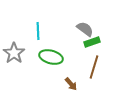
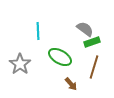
gray star: moved 6 px right, 11 px down
green ellipse: moved 9 px right; rotated 15 degrees clockwise
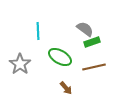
brown line: rotated 60 degrees clockwise
brown arrow: moved 5 px left, 4 px down
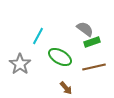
cyan line: moved 5 px down; rotated 30 degrees clockwise
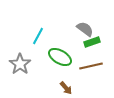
brown line: moved 3 px left, 1 px up
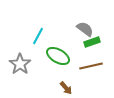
green ellipse: moved 2 px left, 1 px up
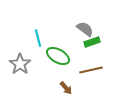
cyan line: moved 2 px down; rotated 42 degrees counterclockwise
brown line: moved 4 px down
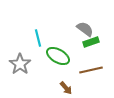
green rectangle: moved 1 px left
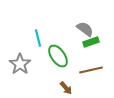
green ellipse: rotated 25 degrees clockwise
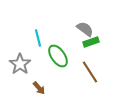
brown line: moved 1 px left, 2 px down; rotated 70 degrees clockwise
brown arrow: moved 27 px left
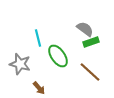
gray star: rotated 20 degrees counterclockwise
brown line: rotated 15 degrees counterclockwise
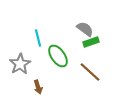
gray star: rotated 25 degrees clockwise
brown arrow: moved 1 px left, 1 px up; rotated 24 degrees clockwise
